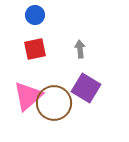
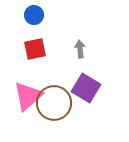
blue circle: moved 1 px left
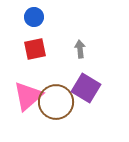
blue circle: moved 2 px down
brown circle: moved 2 px right, 1 px up
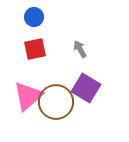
gray arrow: rotated 24 degrees counterclockwise
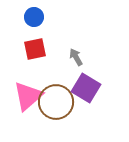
gray arrow: moved 4 px left, 8 px down
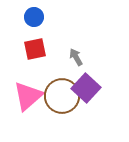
purple square: rotated 12 degrees clockwise
brown circle: moved 6 px right, 6 px up
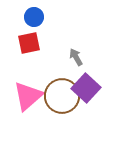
red square: moved 6 px left, 6 px up
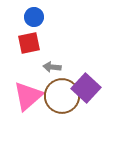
gray arrow: moved 24 px left, 10 px down; rotated 54 degrees counterclockwise
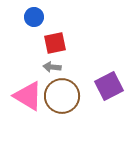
red square: moved 26 px right
purple square: moved 23 px right, 2 px up; rotated 20 degrees clockwise
pink triangle: rotated 48 degrees counterclockwise
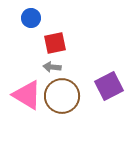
blue circle: moved 3 px left, 1 px down
pink triangle: moved 1 px left, 1 px up
